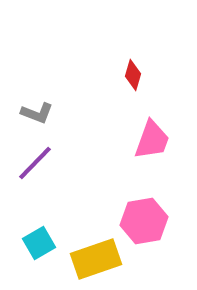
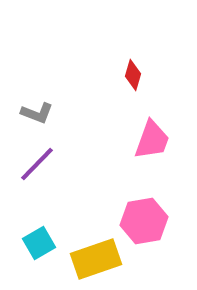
purple line: moved 2 px right, 1 px down
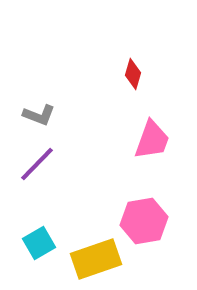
red diamond: moved 1 px up
gray L-shape: moved 2 px right, 2 px down
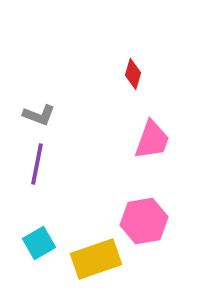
purple line: rotated 33 degrees counterclockwise
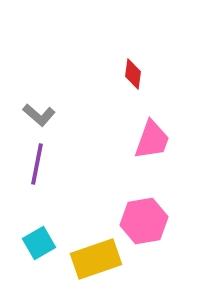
red diamond: rotated 8 degrees counterclockwise
gray L-shape: rotated 20 degrees clockwise
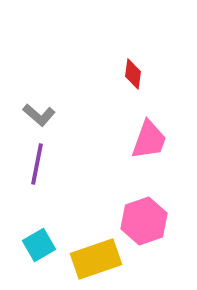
pink trapezoid: moved 3 px left
pink hexagon: rotated 9 degrees counterclockwise
cyan square: moved 2 px down
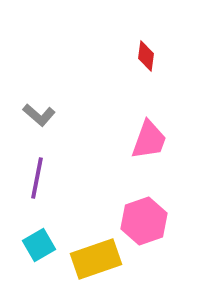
red diamond: moved 13 px right, 18 px up
purple line: moved 14 px down
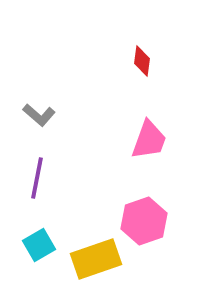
red diamond: moved 4 px left, 5 px down
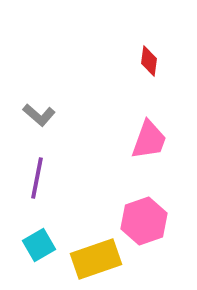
red diamond: moved 7 px right
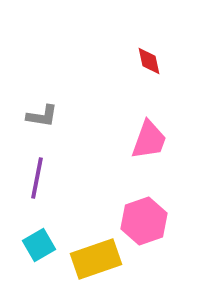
red diamond: rotated 20 degrees counterclockwise
gray L-shape: moved 3 px right, 1 px down; rotated 32 degrees counterclockwise
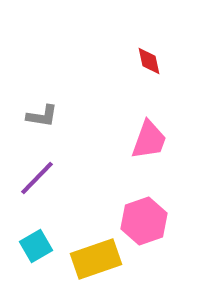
purple line: rotated 33 degrees clockwise
cyan square: moved 3 px left, 1 px down
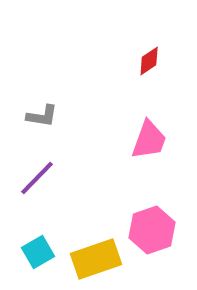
red diamond: rotated 68 degrees clockwise
pink hexagon: moved 8 px right, 9 px down
cyan square: moved 2 px right, 6 px down
